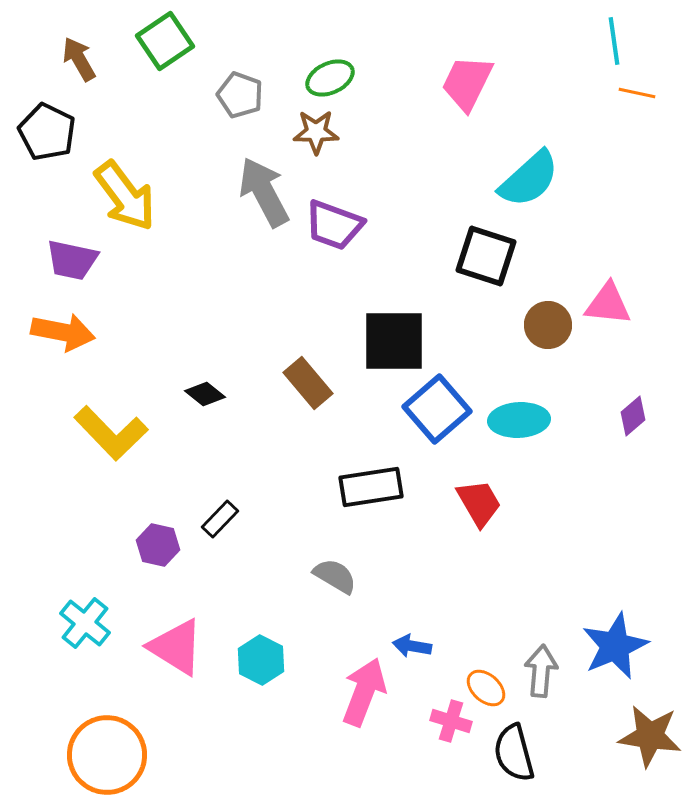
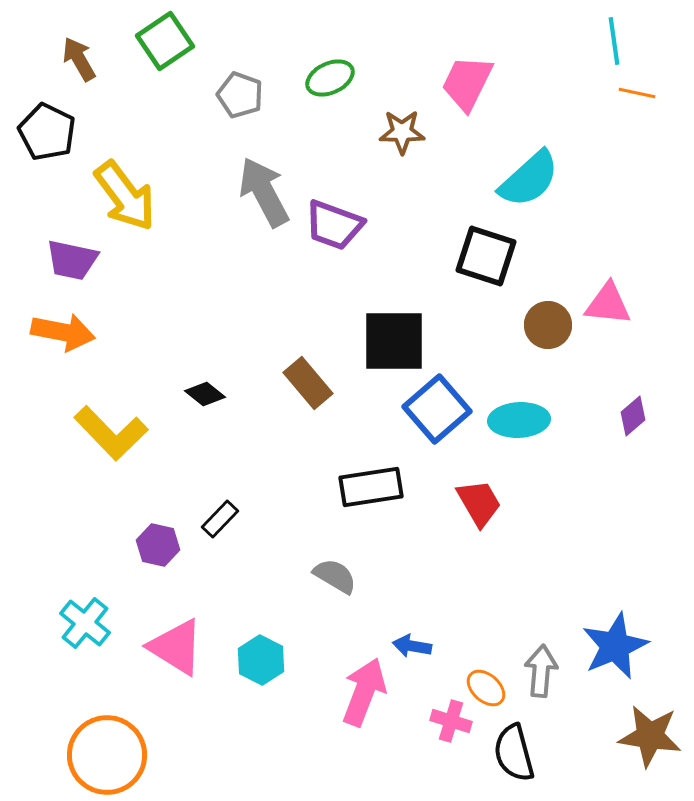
brown star at (316, 132): moved 86 px right
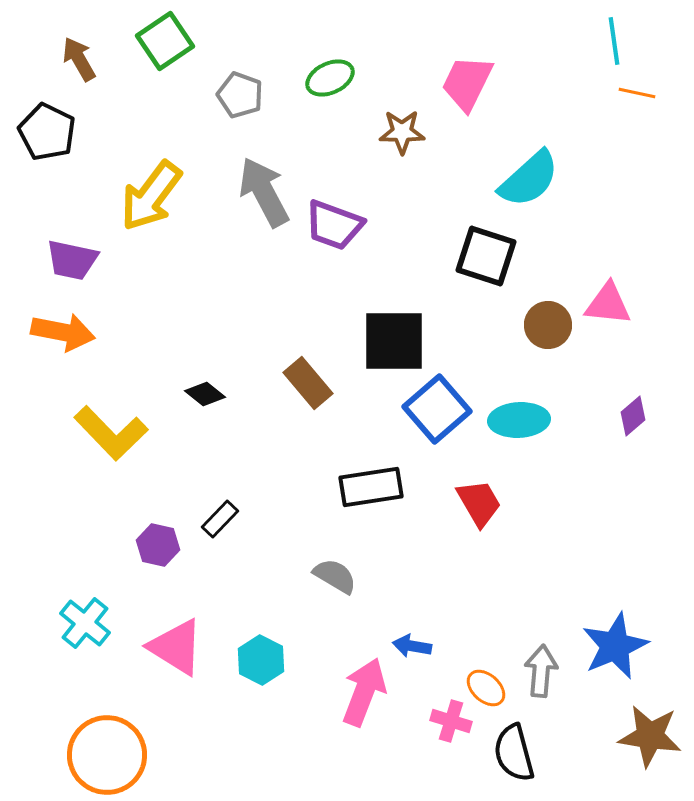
yellow arrow at (125, 196): moved 26 px right; rotated 74 degrees clockwise
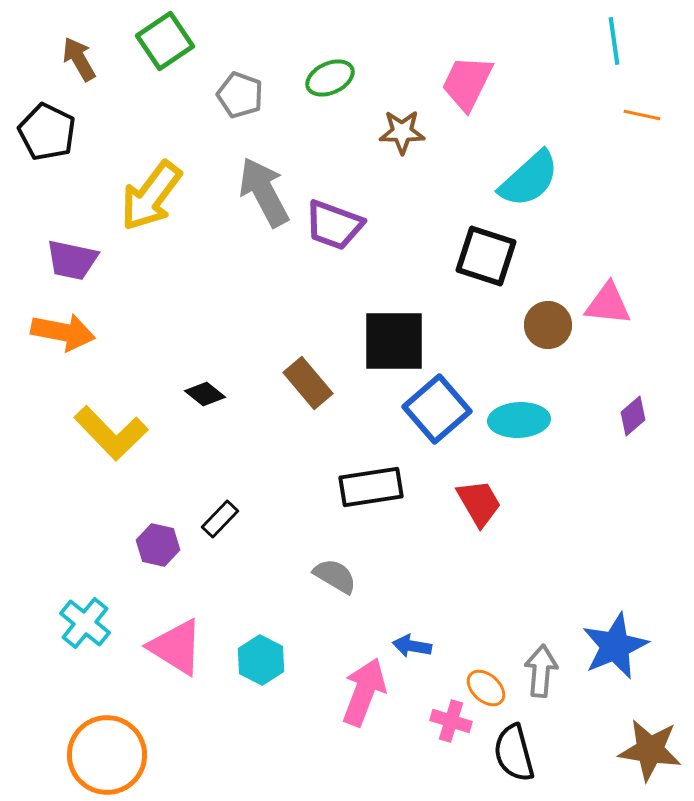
orange line at (637, 93): moved 5 px right, 22 px down
brown star at (650, 736): moved 14 px down
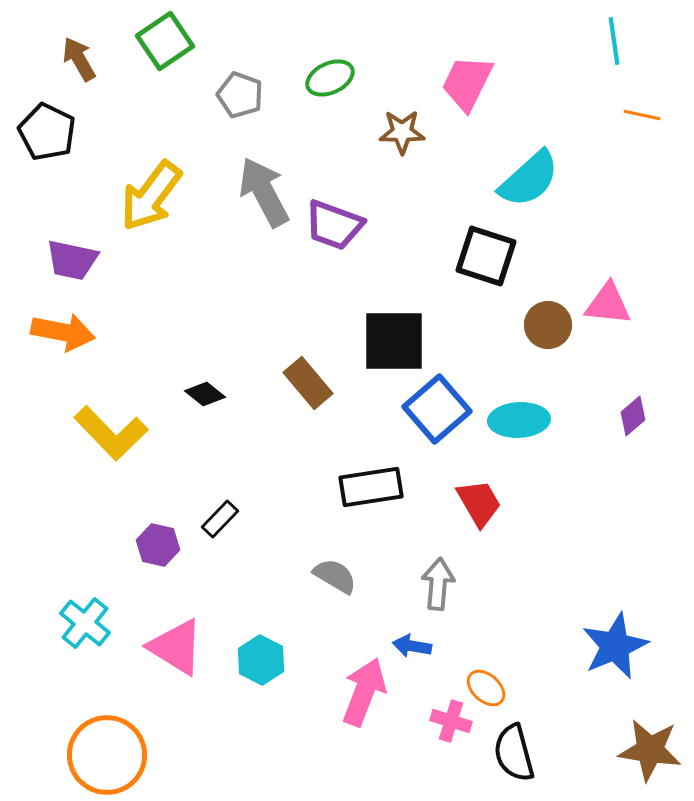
gray arrow at (541, 671): moved 103 px left, 87 px up
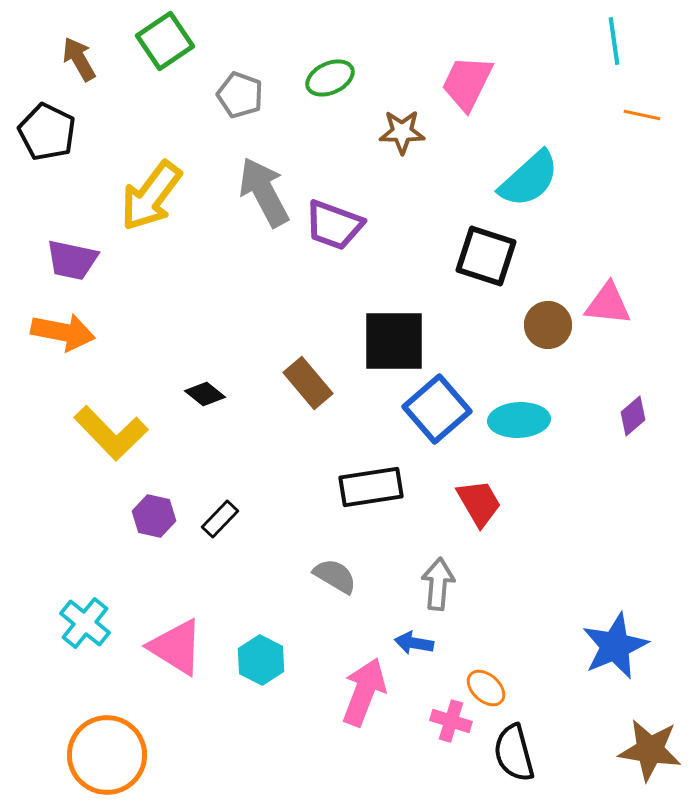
purple hexagon at (158, 545): moved 4 px left, 29 px up
blue arrow at (412, 646): moved 2 px right, 3 px up
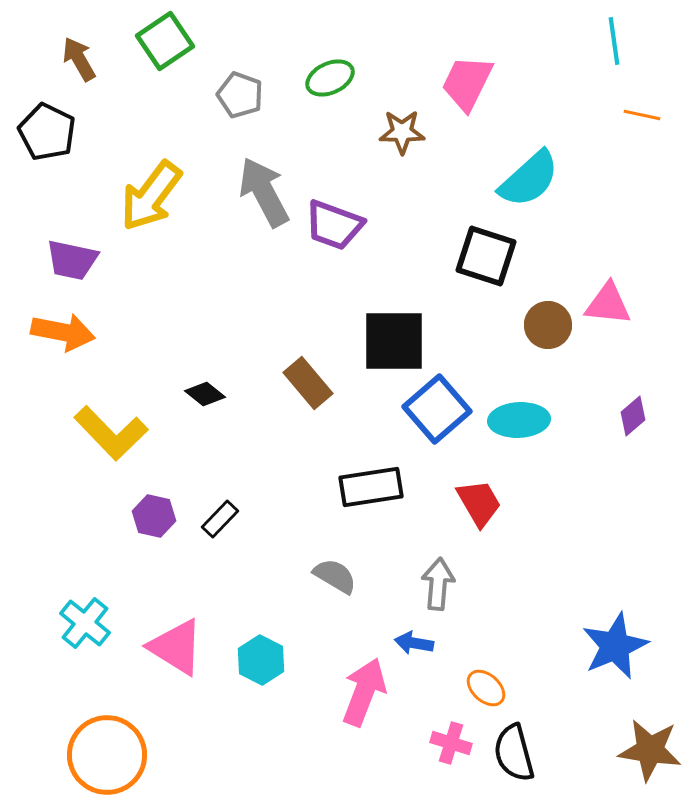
pink cross at (451, 721): moved 22 px down
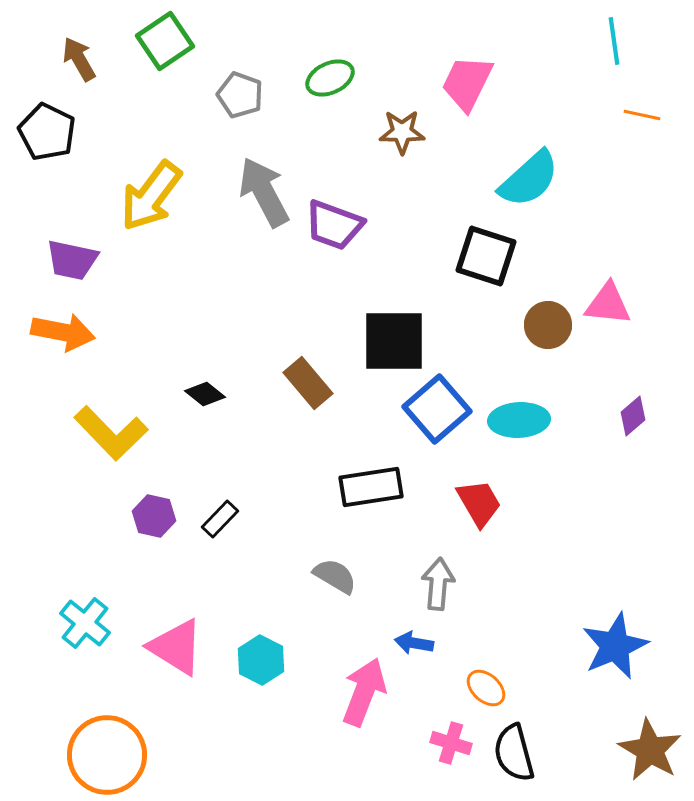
brown star at (650, 750): rotated 22 degrees clockwise
